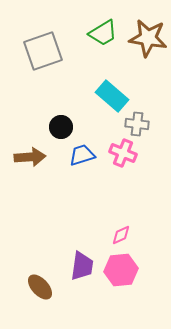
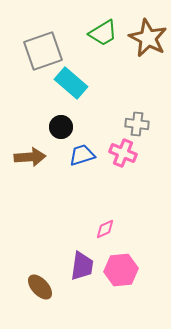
brown star: rotated 18 degrees clockwise
cyan rectangle: moved 41 px left, 13 px up
pink diamond: moved 16 px left, 6 px up
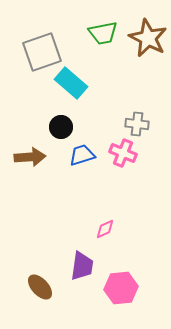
green trapezoid: rotated 20 degrees clockwise
gray square: moved 1 px left, 1 px down
pink hexagon: moved 18 px down
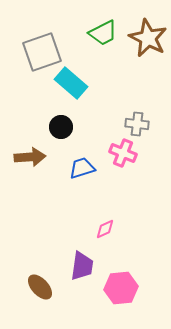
green trapezoid: rotated 16 degrees counterclockwise
blue trapezoid: moved 13 px down
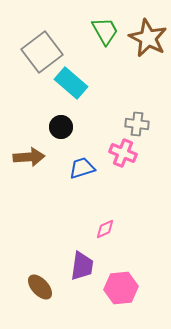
green trapezoid: moved 2 px right, 2 px up; rotated 92 degrees counterclockwise
gray square: rotated 18 degrees counterclockwise
brown arrow: moved 1 px left
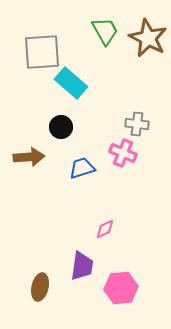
gray square: rotated 33 degrees clockwise
brown ellipse: rotated 56 degrees clockwise
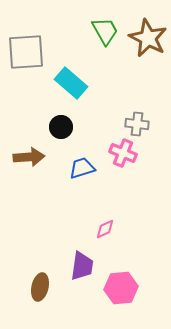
gray square: moved 16 px left
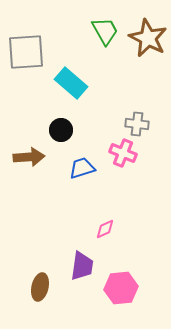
black circle: moved 3 px down
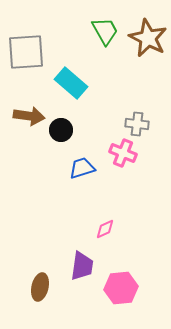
brown arrow: moved 41 px up; rotated 12 degrees clockwise
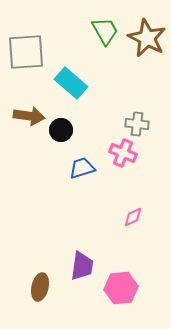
brown star: moved 1 px left
pink diamond: moved 28 px right, 12 px up
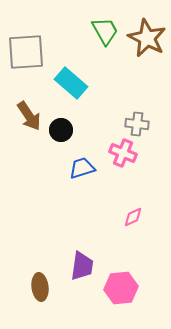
brown arrow: rotated 48 degrees clockwise
brown ellipse: rotated 20 degrees counterclockwise
